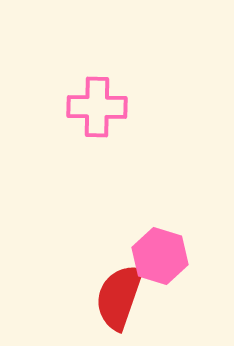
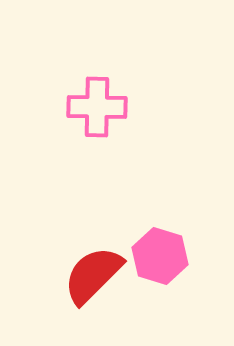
red semicircle: moved 26 px left, 22 px up; rotated 26 degrees clockwise
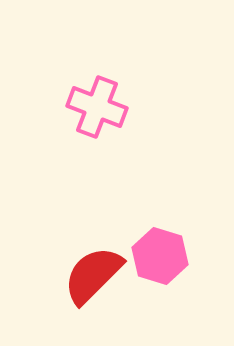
pink cross: rotated 20 degrees clockwise
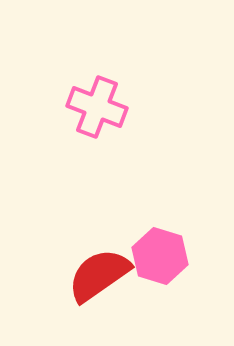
red semicircle: moved 6 px right; rotated 10 degrees clockwise
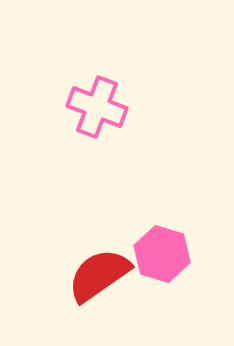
pink hexagon: moved 2 px right, 2 px up
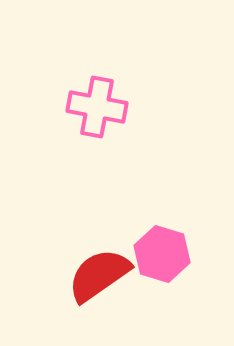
pink cross: rotated 10 degrees counterclockwise
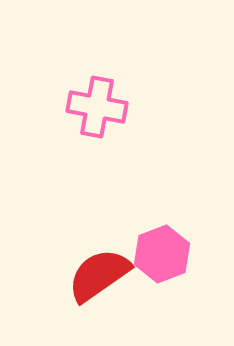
pink hexagon: rotated 22 degrees clockwise
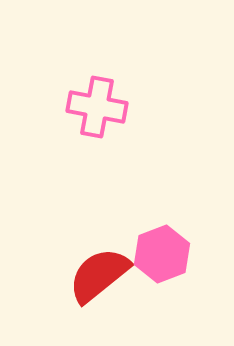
red semicircle: rotated 4 degrees counterclockwise
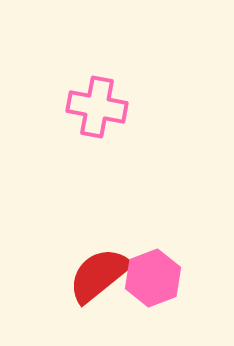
pink hexagon: moved 9 px left, 24 px down
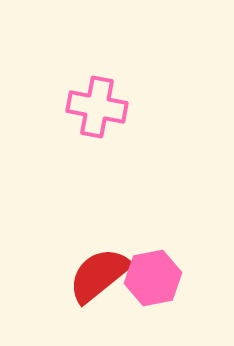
pink hexagon: rotated 10 degrees clockwise
